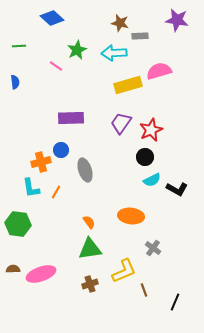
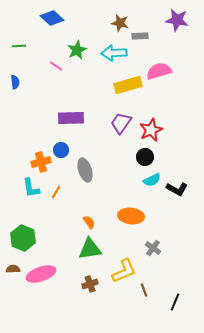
green hexagon: moved 5 px right, 14 px down; rotated 15 degrees clockwise
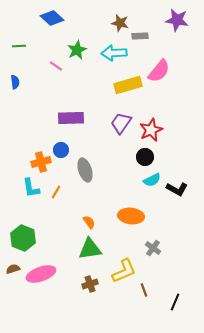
pink semicircle: rotated 145 degrees clockwise
brown semicircle: rotated 16 degrees counterclockwise
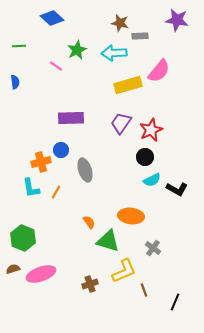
green triangle: moved 18 px right, 8 px up; rotated 25 degrees clockwise
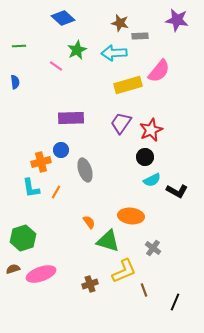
blue diamond: moved 11 px right
black L-shape: moved 2 px down
green hexagon: rotated 20 degrees clockwise
